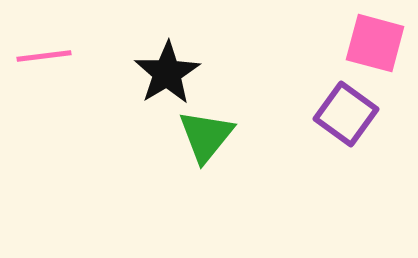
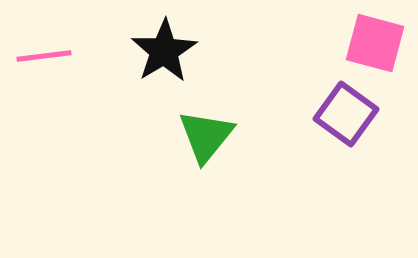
black star: moved 3 px left, 22 px up
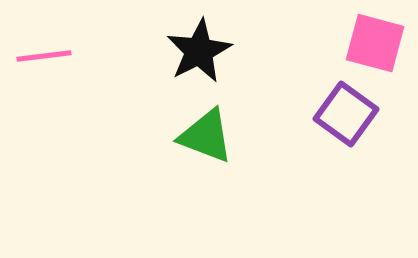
black star: moved 35 px right; rotated 4 degrees clockwise
green triangle: rotated 48 degrees counterclockwise
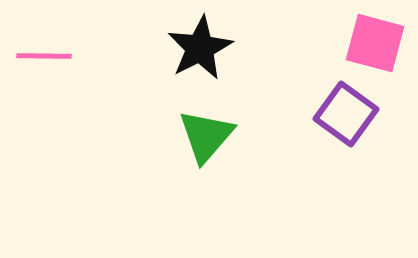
black star: moved 1 px right, 3 px up
pink line: rotated 8 degrees clockwise
green triangle: rotated 50 degrees clockwise
